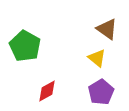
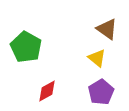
green pentagon: moved 1 px right, 1 px down
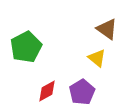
green pentagon: rotated 16 degrees clockwise
purple pentagon: moved 19 px left
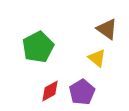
green pentagon: moved 12 px right
red diamond: moved 3 px right
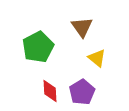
brown triangle: moved 25 px left, 2 px up; rotated 20 degrees clockwise
red diamond: rotated 65 degrees counterclockwise
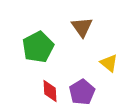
yellow triangle: moved 12 px right, 5 px down
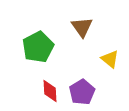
yellow triangle: moved 1 px right, 4 px up
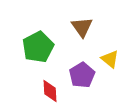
purple pentagon: moved 17 px up
